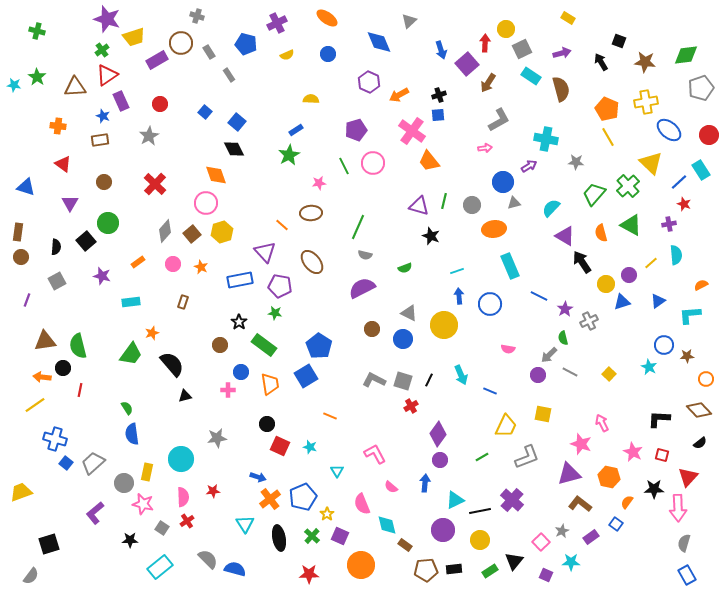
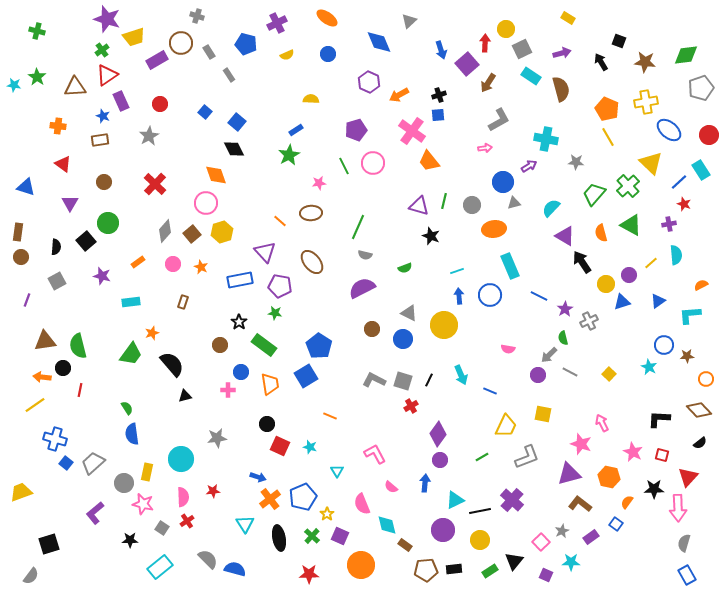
orange line at (282, 225): moved 2 px left, 4 px up
blue circle at (490, 304): moved 9 px up
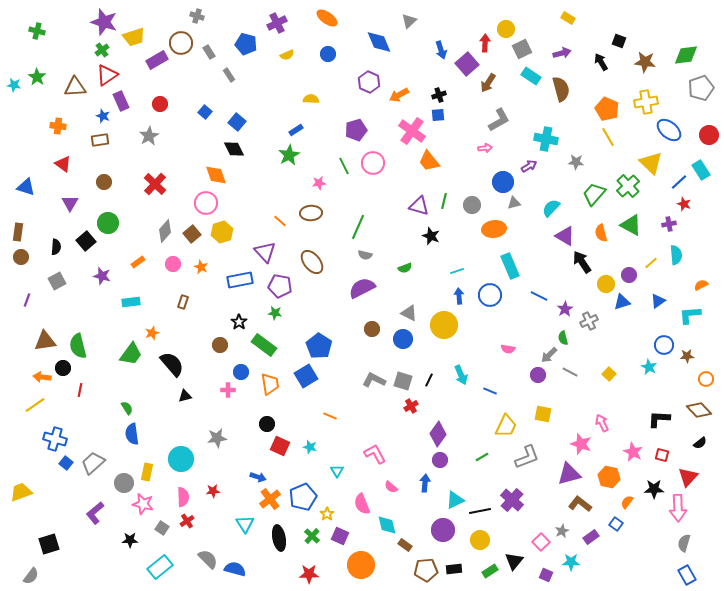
purple star at (107, 19): moved 3 px left, 3 px down
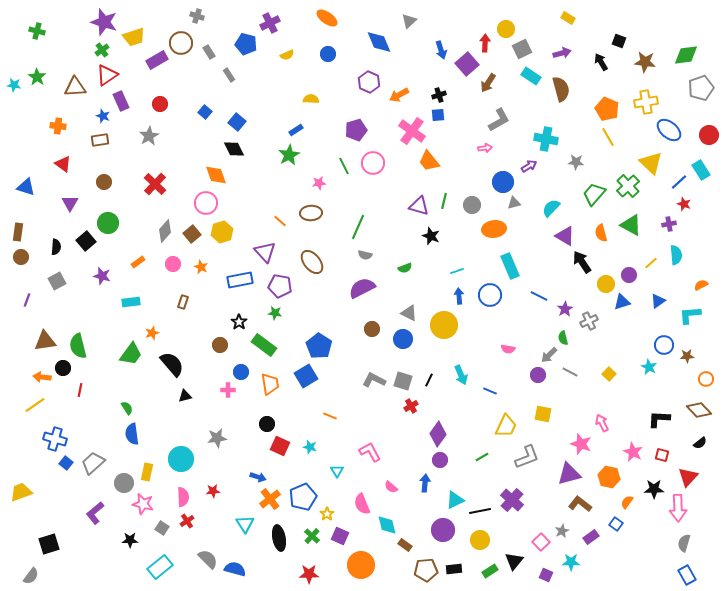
purple cross at (277, 23): moved 7 px left
pink L-shape at (375, 454): moved 5 px left, 2 px up
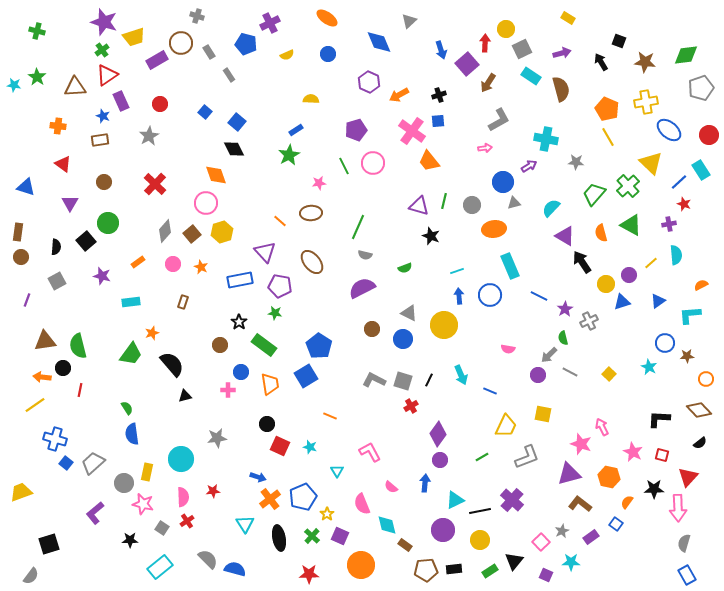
blue square at (438, 115): moved 6 px down
blue circle at (664, 345): moved 1 px right, 2 px up
pink arrow at (602, 423): moved 4 px down
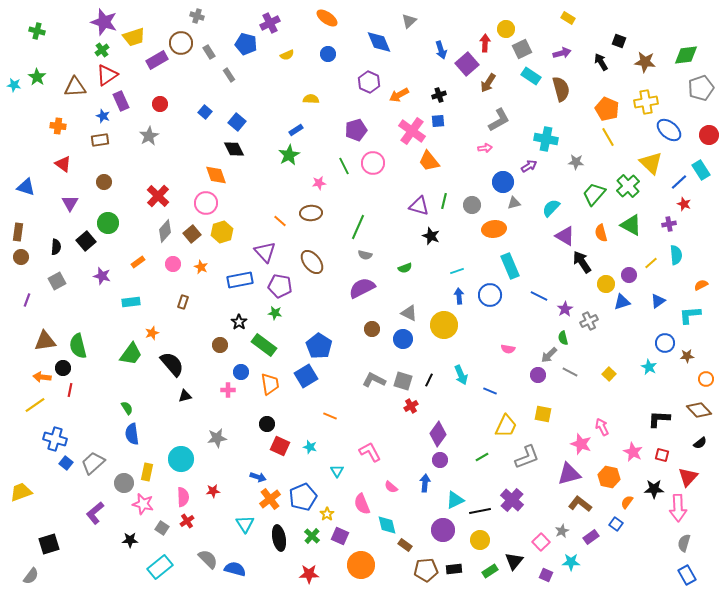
red cross at (155, 184): moved 3 px right, 12 px down
red line at (80, 390): moved 10 px left
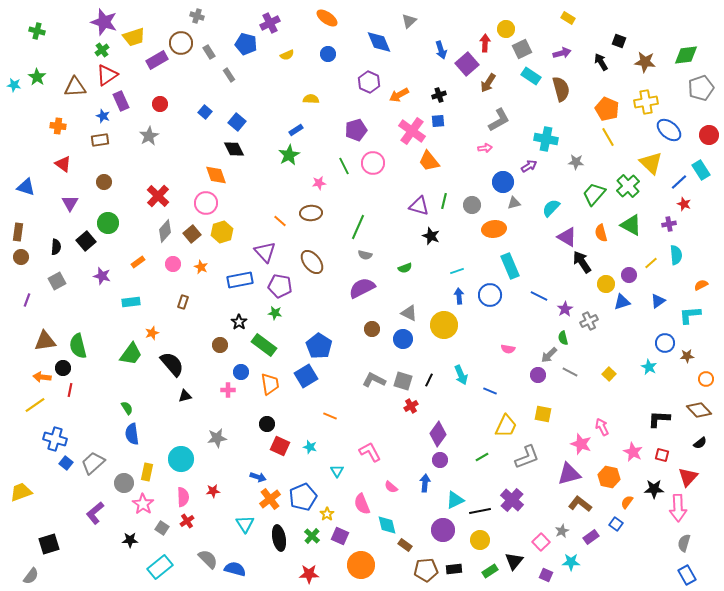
purple triangle at (565, 236): moved 2 px right, 1 px down
pink star at (143, 504): rotated 20 degrees clockwise
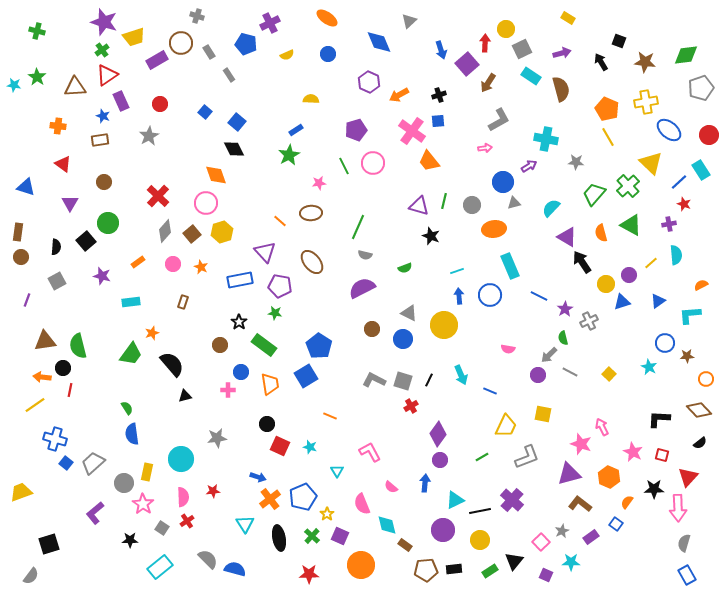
orange hexagon at (609, 477): rotated 10 degrees clockwise
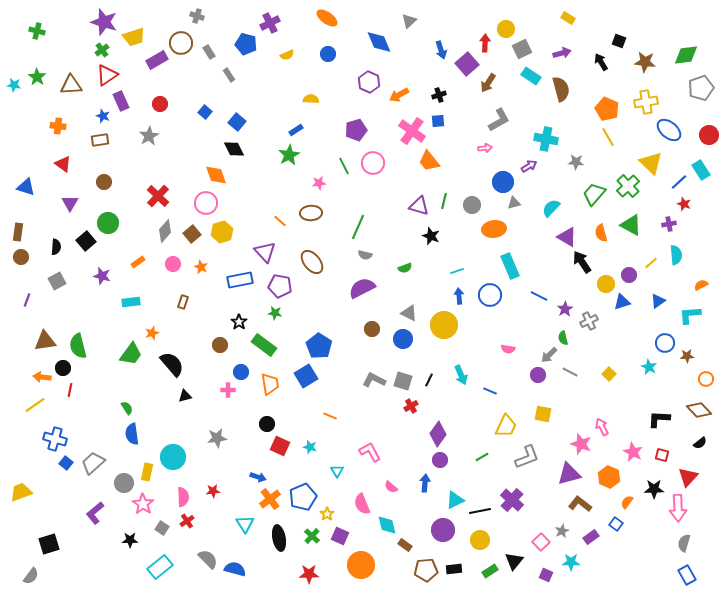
brown triangle at (75, 87): moved 4 px left, 2 px up
cyan circle at (181, 459): moved 8 px left, 2 px up
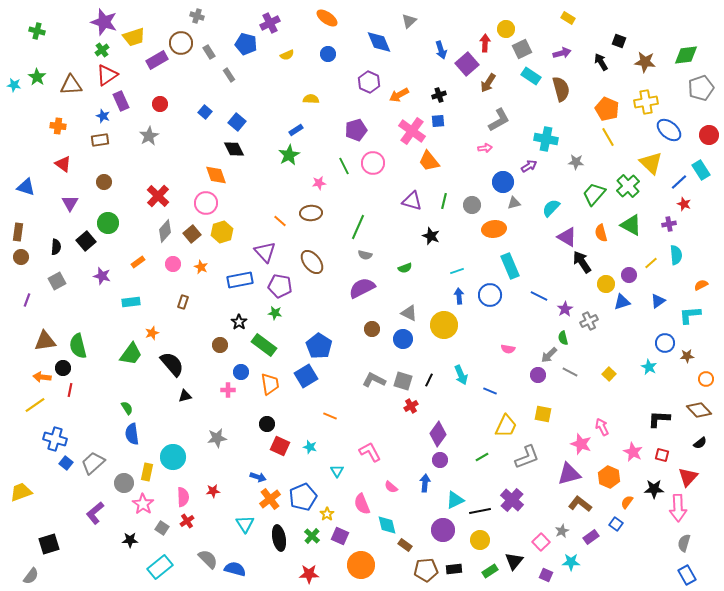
purple triangle at (419, 206): moved 7 px left, 5 px up
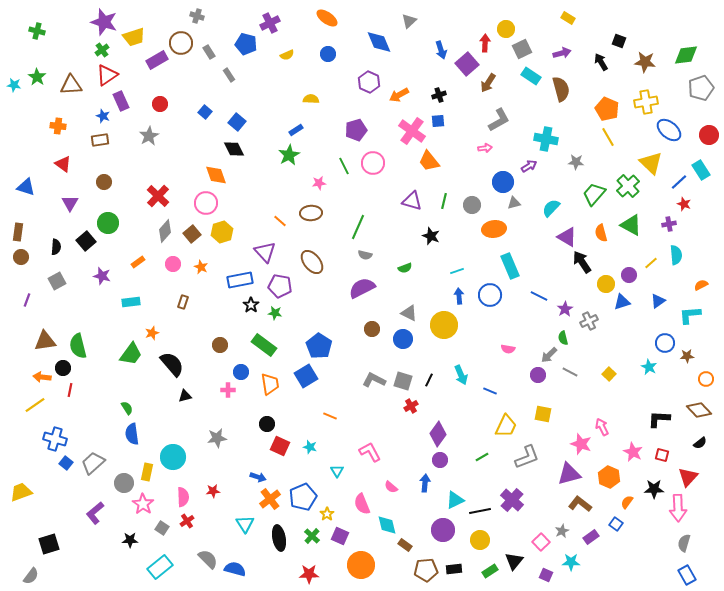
black star at (239, 322): moved 12 px right, 17 px up
